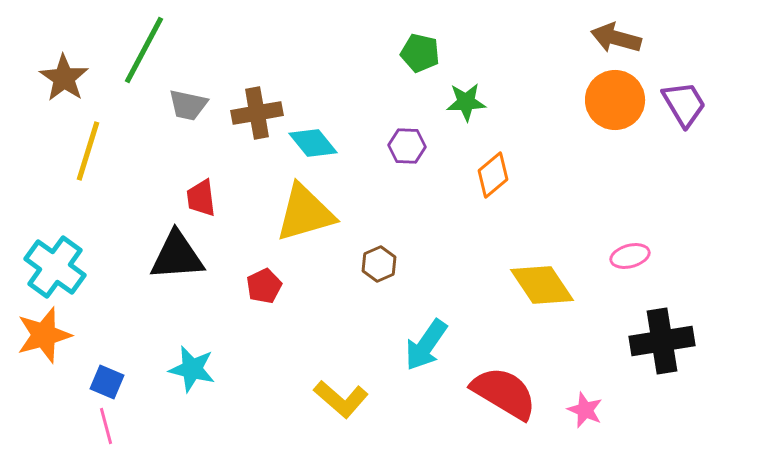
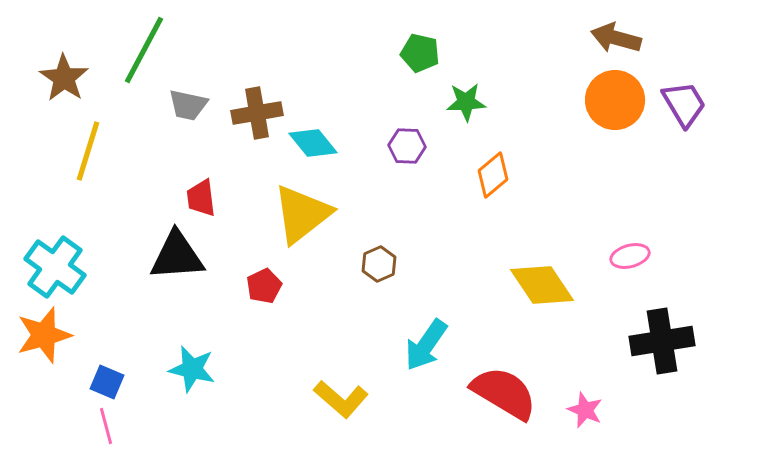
yellow triangle: moved 3 px left, 1 px down; rotated 22 degrees counterclockwise
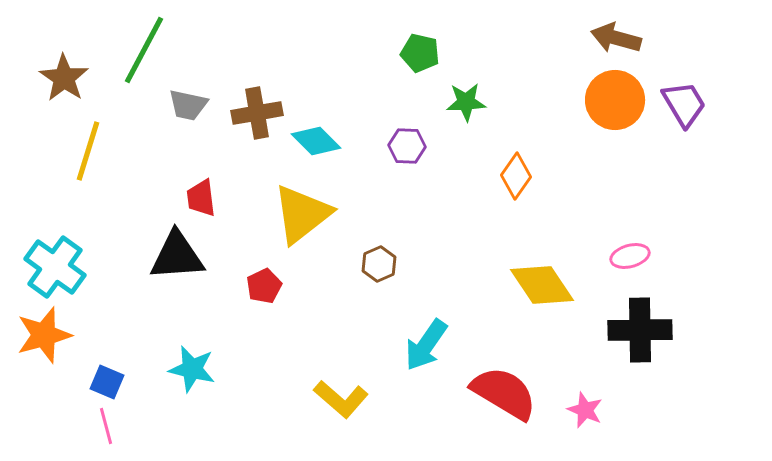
cyan diamond: moved 3 px right, 2 px up; rotated 6 degrees counterclockwise
orange diamond: moved 23 px right, 1 px down; rotated 15 degrees counterclockwise
black cross: moved 22 px left, 11 px up; rotated 8 degrees clockwise
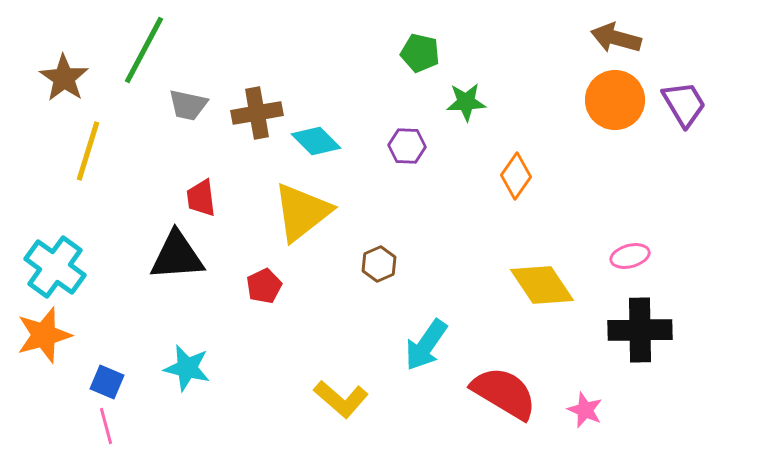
yellow triangle: moved 2 px up
cyan star: moved 5 px left, 1 px up
